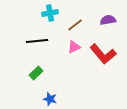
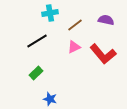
purple semicircle: moved 2 px left; rotated 21 degrees clockwise
black line: rotated 25 degrees counterclockwise
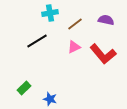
brown line: moved 1 px up
green rectangle: moved 12 px left, 15 px down
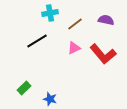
pink triangle: moved 1 px down
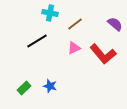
cyan cross: rotated 21 degrees clockwise
purple semicircle: moved 9 px right, 4 px down; rotated 28 degrees clockwise
blue star: moved 13 px up
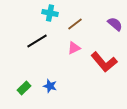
red L-shape: moved 1 px right, 8 px down
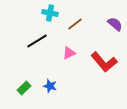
pink triangle: moved 5 px left, 5 px down
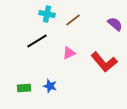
cyan cross: moved 3 px left, 1 px down
brown line: moved 2 px left, 4 px up
green rectangle: rotated 40 degrees clockwise
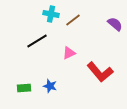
cyan cross: moved 4 px right
red L-shape: moved 4 px left, 10 px down
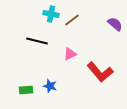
brown line: moved 1 px left
black line: rotated 45 degrees clockwise
pink triangle: moved 1 px right, 1 px down
green rectangle: moved 2 px right, 2 px down
